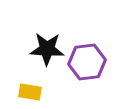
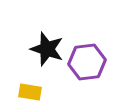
black star: rotated 16 degrees clockwise
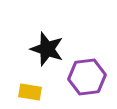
purple hexagon: moved 15 px down
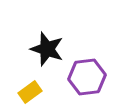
yellow rectangle: rotated 45 degrees counterclockwise
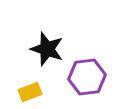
yellow rectangle: rotated 15 degrees clockwise
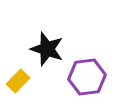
yellow rectangle: moved 12 px left, 11 px up; rotated 25 degrees counterclockwise
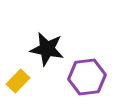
black star: rotated 8 degrees counterclockwise
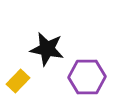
purple hexagon: rotated 6 degrees clockwise
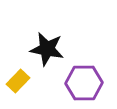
purple hexagon: moved 3 px left, 6 px down
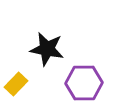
yellow rectangle: moved 2 px left, 3 px down
